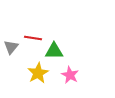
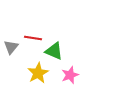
green triangle: rotated 24 degrees clockwise
pink star: rotated 24 degrees clockwise
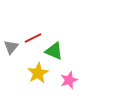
red line: rotated 36 degrees counterclockwise
pink star: moved 1 px left, 5 px down
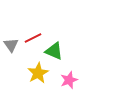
gray triangle: moved 2 px up; rotated 14 degrees counterclockwise
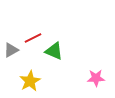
gray triangle: moved 5 px down; rotated 35 degrees clockwise
yellow star: moved 8 px left, 8 px down
pink star: moved 27 px right, 2 px up; rotated 18 degrees clockwise
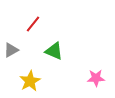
red line: moved 14 px up; rotated 24 degrees counterclockwise
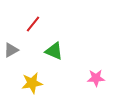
yellow star: moved 2 px right, 2 px down; rotated 20 degrees clockwise
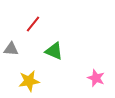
gray triangle: moved 1 px up; rotated 35 degrees clockwise
pink star: rotated 24 degrees clockwise
yellow star: moved 3 px left, 2 px up
